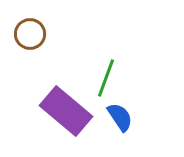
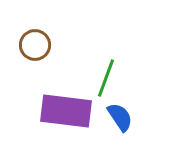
brown circle: moved 5 px right, 11 px down
purple rectangle: rotated 33 degrees counterclockwise
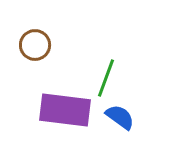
purple rectangle: moved 1 px left, 1 px up
blue semicircle: rotated 20 degrees counterclockwise
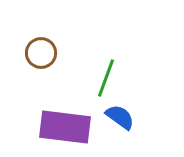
brown circle: moved 6 px right, 8 px down
purple rectangle: moved 17 px down
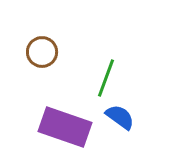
brown circle: moved 1 px right, 1 px up
purple rectangle: rotated 12 degrees clockwise
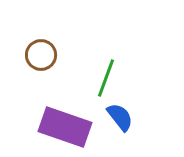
brown circle: moved 1 px left, 3 px down
blue semicircle: rotated 16 degrees clockwise
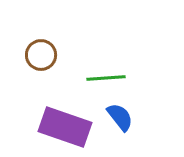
green line: rotated 66 degrees clockwise
